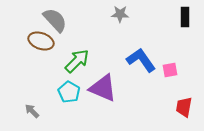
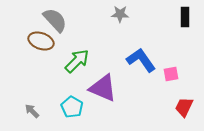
pink square: moved 1 px right, 4 px down
cyan pentagon: moved 3 px right, 15 px down
red trapezoid: rotated 15 degrees clockwise
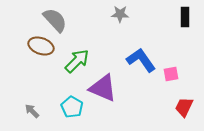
brown ellipse: moved 5 px down
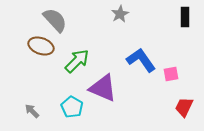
gray star: rotated 30 degrees counterclockwise
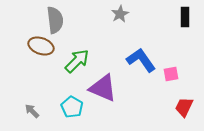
gray semicircle: rotated 36 degrees clockwise
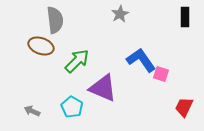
pink square: moved 10 px left; rotated 28 degrees clockwise
gray arrow: rotated 21 degrees counterclockwise
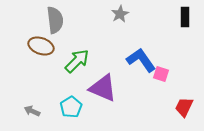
cyan pentagon: moved 1 px left; rotated 10 degrees clockwise
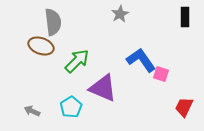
gray semicircle: moved 2 px left, 2 px down
